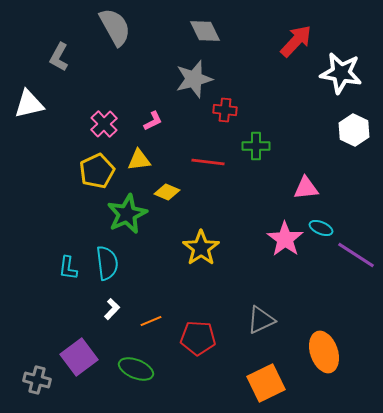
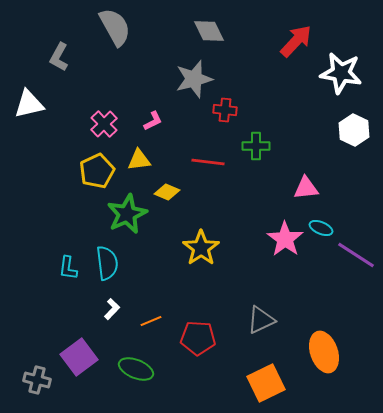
gray diamond: moved 4 px right
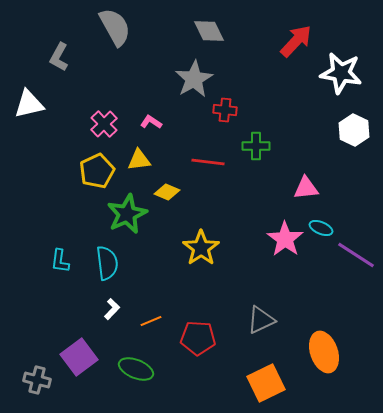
gray star: rotated 15 degrees counterclockwise
pink L-shape: moved 2 px left, 1 px down; rotated 120 degrees counterclockwise
cyan L-shape: moved 8 px left, 7 px up
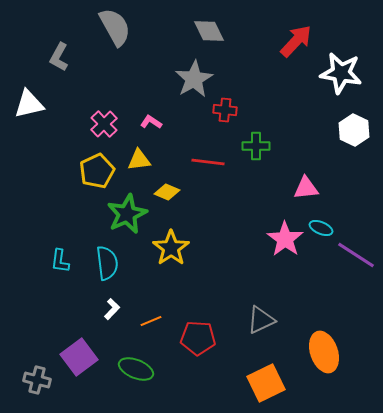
yellow star: moved 30 px left
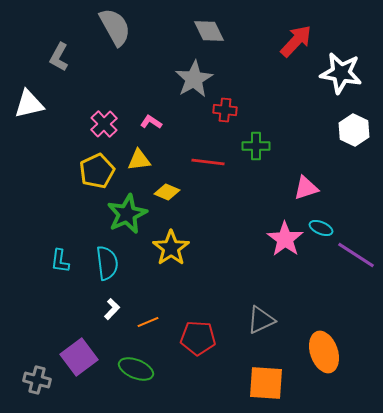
pink triangle: rotated 12 degrees counterclockwise
orange line: moved 3 px left, 1 px down
orange square: rotated 30 degrees clockwise
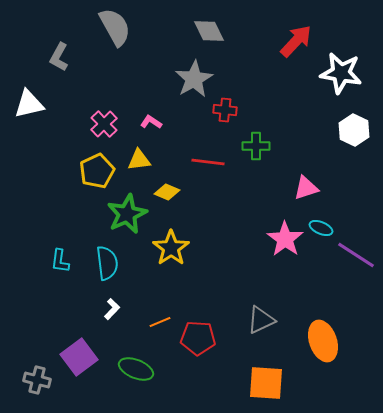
orange line: moved 12 px right
orange ellipse: moved 1 px left, 11 px up
